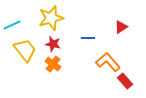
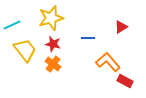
red rectangle: rotated 21 degrees counterclockwise
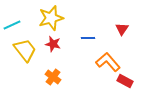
red triangle: moved 1 px right, 2 px down; rotated 24 degrees counterclockwise
orange cross: moved 13 px down
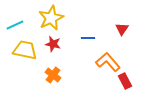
yellow star: rotated 10 degrees counterclockwise
cyan line: moved 3 px right
yellow trapezoid: rotated 40 degrees counterclockwise
orange cross: moved 2 px up
red rectangle: rotated 35 degrees clockwise
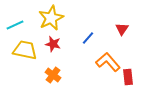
blue line: rotated 48 degrees counterclockwise
red rectangle: moved 3 px right, 4 px up; rotated 21 degrees clockwise
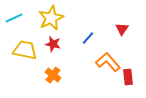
cyan line: moved 1 px left, 7 px up
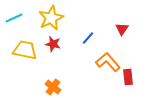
orange cross: moved 12 px down
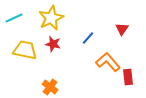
orange cross: moved 3 px left
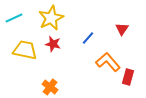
red rectangle: rotated 21 degrees clockwise
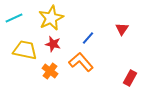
orange L-shape: moved 27 px left
red rectangle: moved 2 px right, 1 px down; rotated 14 degrees clockwise
orange cross: moved 16 px up
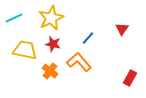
orange L-shape: moved 2 px left
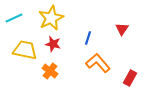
blue line: rotated 24 degrees counterclockwise
orange L-shape: moved 19 px right, 1 px down
